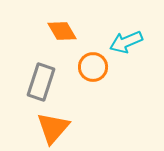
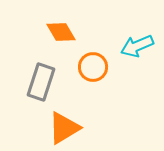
orange diamond: moved 1 px left, 1 px down
cyan arrow: moved 11 px right, 4 px down
orange triangle: moved 11 px right; rotated 18 degrees clockwise
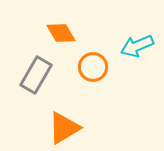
orange diamond: moved 1 px down
gray rectangle: moved 5 px left, 7 px up; rotated 12 degrees clockwise
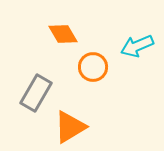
orange diamond: moved 2 px right, 1 px down
gray rectangle: moved 18 px down
orange triangle: moved 6 px right, 1 px up
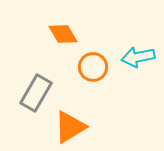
cyan arrow: moved 1 px right, 11 px down; rotated 12 degrees clockwise
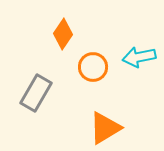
orange diamond: rotated 64 degrees clockwise
cyan arrow: moved 1 px right
orange triangle: moved 35 px right, 1 px down
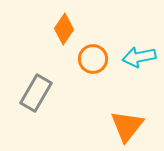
orange diamond: moved 1 px right, 5 px up
orange circle: moved 8 px up
orange triangle: moved 22 px right, 2 px up; rotated 21 degrees counterclockwise
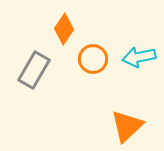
gray rectangle: moved 2 px left, 23 px up
orange triangle: rotated 9 degrees clockwise
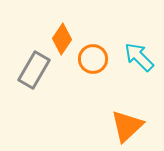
orange diamond: moved 2 px left, 10 px down
cyan arrow: rotated 56 degrees clockwise
